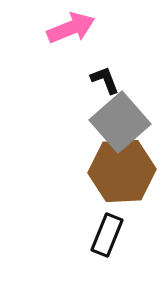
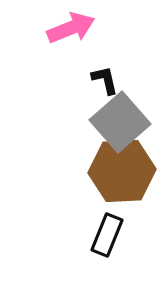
black L-shape: rotated 8 degrees clockwise
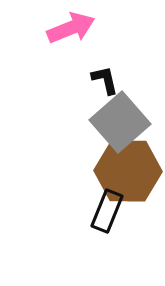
brown hexagon: moved 6 px right; rotated 4 degrees clockwise
black rectangle: moved 24 px up
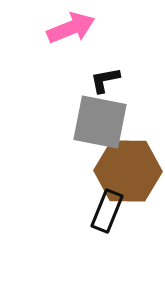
black L-shape: rotated 88 degrees counterclockwise
gray square: moved 20 px left; rotated 38 degrees counterclockwise
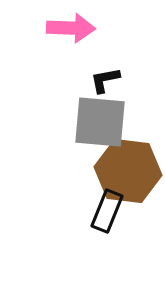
pink arrow: rotated 24 degrees clockwise
gray square: rotated 6 degrees counterclockwise
brown hexagon: rotated 6 degrees clockwise
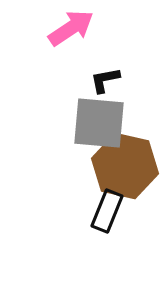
pink arrow: rotated 36 degrees counterclockwise
gray square: moved 1 px left, 1 px down
brown hexagon: moved 3 px left, 5 px up; rotated 6 degrees clockwise
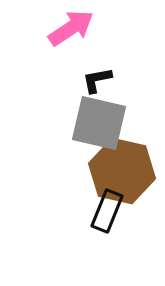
black L-shape: moved 8 px left
gray square: rotated 8 degrees clockwise
brown hexagon: moved 3 px left, 5 px down
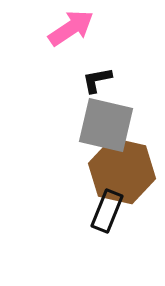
gray square: moved 7 px right, 2 px down
